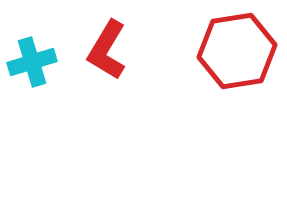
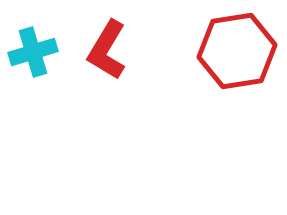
cyan cross: moved 1 px right, 10 px up
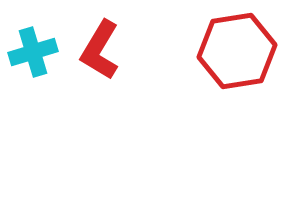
red L-shape: moved 7 px left
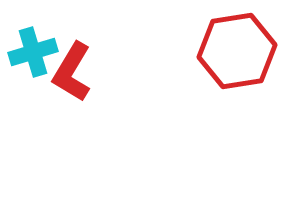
red L-shape: moved 28 px left, 22 px down
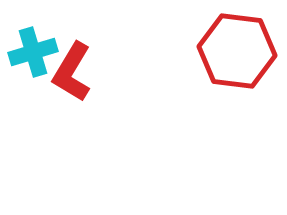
red hexagon: rotated 16 degrees clockwise
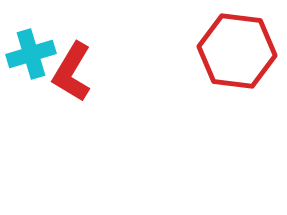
cyan cross: moved 2 px left, 2 px down
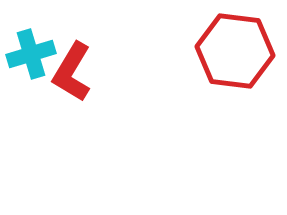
red hexagon: moved 2 px left
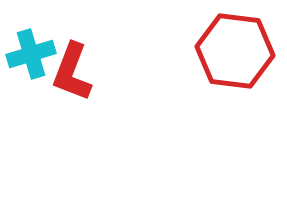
red L-shape: rotated 10 degrees counterclockwise
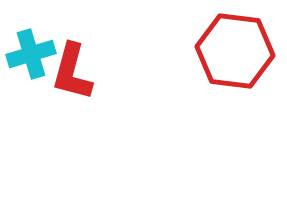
red L-shape: rotated 6 degrees counterclockwise
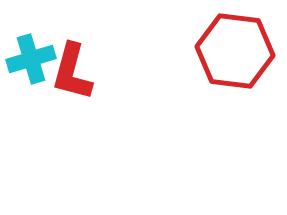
cyan cross: moved 5 px down
